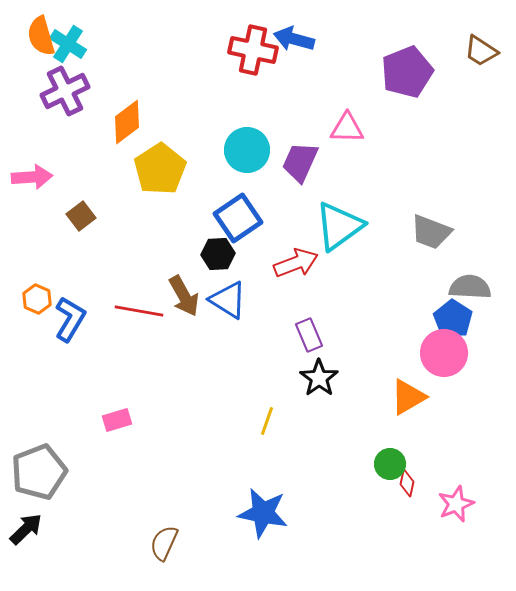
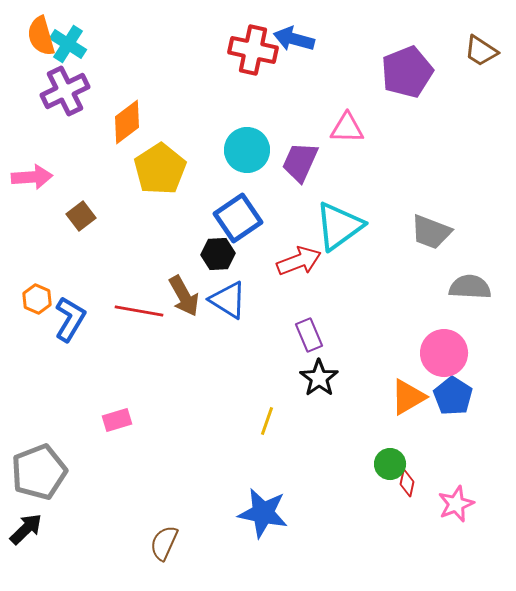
red arrow: moved 3 px right, 2 px up
blue pentagon: moved 77 px down
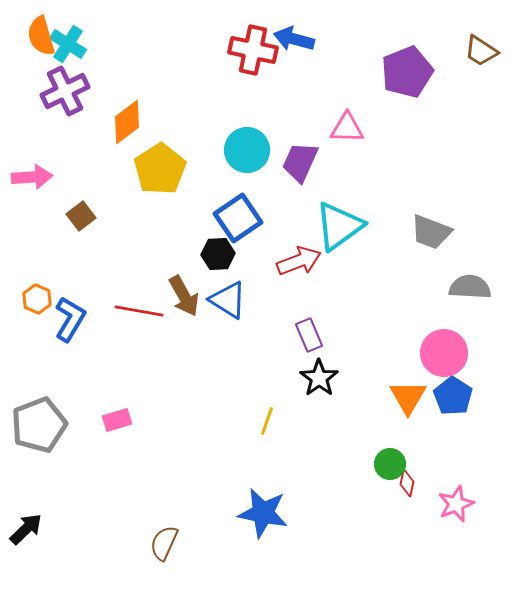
orange triangle: rotated 30 degrees counterclockwise
gray pentagon: moved 47 px up
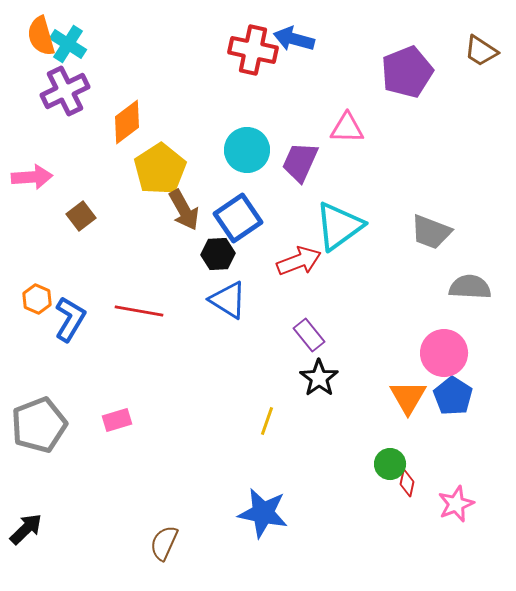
brown arrow: moved 86 px up
purple rectangle: rotated 16 degrees counterclockwise
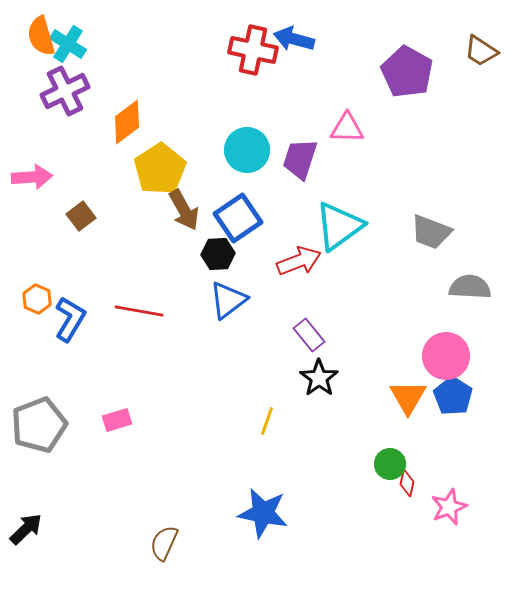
purple pentagon: rotated 21 degrees counterclockwise
purple trapezoid: moved 3 px up; rotated 6 degrees counterclockwise
blue triangle: rotated 51 degrees clockwise
pink circle: moved 2 px right, 3 px down
pink star: moved 7 px left, 3 px down
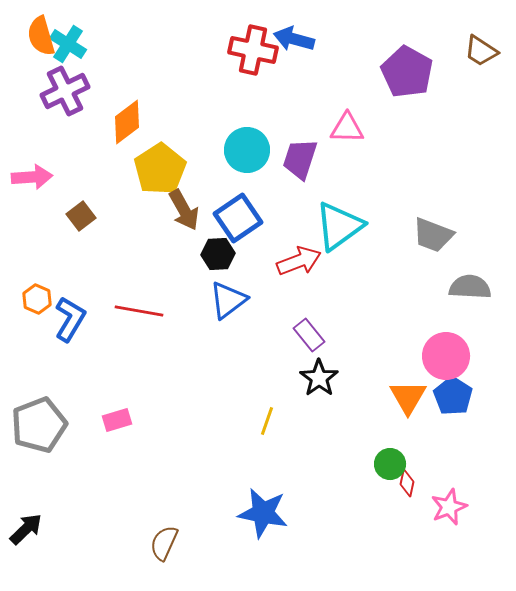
gray trapezoid: moved 2 px right, 3 px down
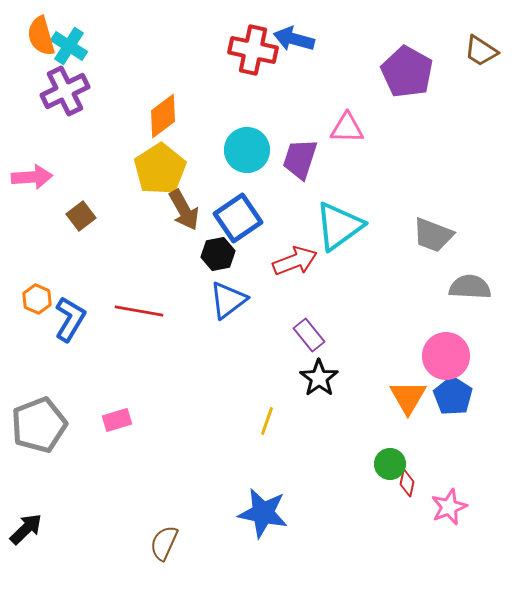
cyan cross: moved 1 px right, 2 px down
orange diamond: moved 36 px right, 6 px up
black hexagon: rotated 8 degrees counterclockwise
red arrow: moved 4 px left
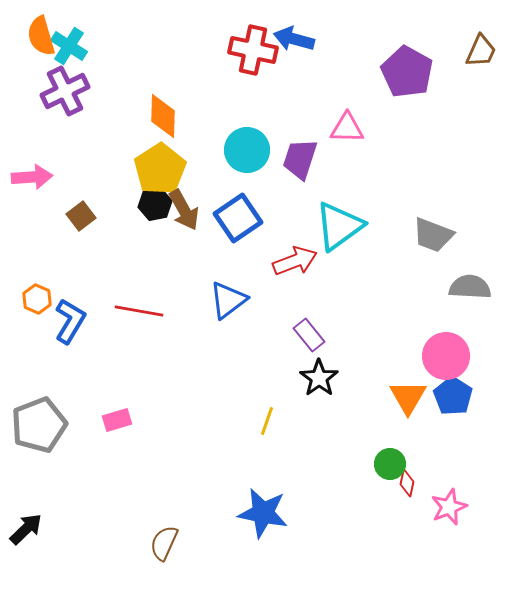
brown trapezoid: rotated 99 degrees counterclockwise
orange diamond: rotated 51 degrees counterclockwise
black hexagon: moved 63 px left, 50 px up
blue L-shape: moved 2 px down
